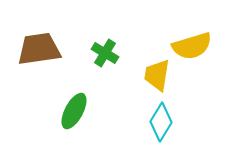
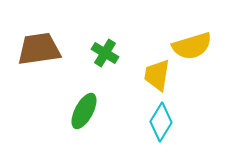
green ellipse: moved 10 px right
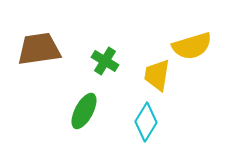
green cross: moved 8 px down
cyan diamond: moved 15 px left
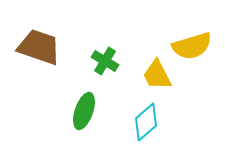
brown trapezoid: moved 2 px up; rotated 27 degrees clockwise
yellow trapezoid: rotated 36 degrees counterclockwise
green ellipse: rotated 9 degrees counterclockwise
cyan diamond: rotated 18 degrees clockwise
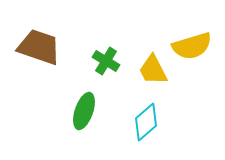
green cross: moved 1 px right
yellow trapezoid: moved 4 px left, 5 px up
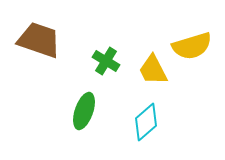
brown trapezoid: moved 7 px up
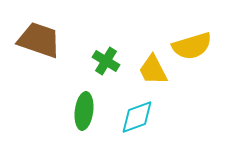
green ellipse: rotated 12 degrees counterclockwise
cyan diamond: moved 9 px left, 5 px up; rotated 21 degrees clockwise
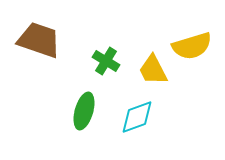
green ellipse: rotated 9 degrees clockwise
